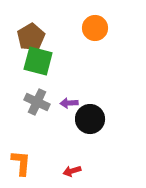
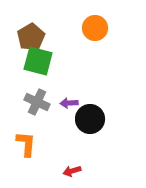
orange L-shape: moved 5 px right, 19 px up
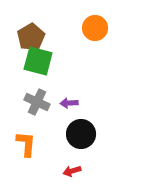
black circle: moved 9 px left, 15 px down
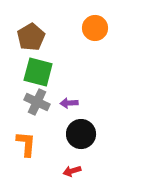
green square: moved 11 px down
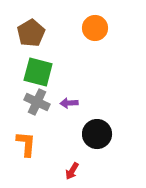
brown pentagon: moved 4 px up
black circle: moved 16 px right
red arrow: rotated 42 degrees counterclockwise
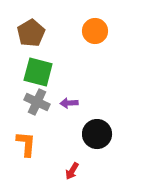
orange circle: moved 3 px down
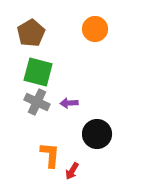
orange circle: moved 2 px up
orange L-shape: moved 24 px right, 11 px down
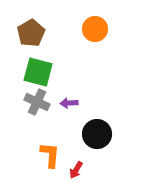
red arrow: moved 4 px right, 1 px up
